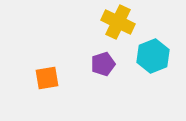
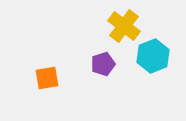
yellow cross: moved 6 px right, 4 px down; rotated 12 degrees clockwise
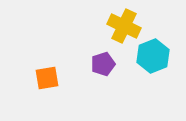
yellow cross: rotated 12 degrees counterclockwise
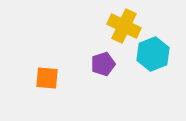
cyan hexagon: moved 2 px up
orange square: rotated 15 degrees clockwise
